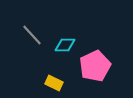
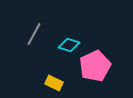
gray line: moved 2 px right, 1 px up; rotated 70 degrees clockwise
cyan diamond: moved 4 px right; rotated 15 degrees clockwise
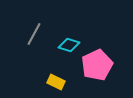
pink pentagon: moved 2 px right, 1 px up
yellow rectangle: moved 2 px right, 1 px up
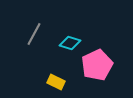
cyan diamond: moved 1 px right, 2 px up
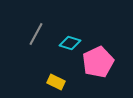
gray line: moved 2 px right
pink pentagon: moved 1 px right, 3 px up
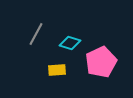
pink pentagon: moved 3 px right
yellow rectangle: moved 1 px right, 12 px up; rotated 30 degrees counterclockwise
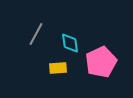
cyan diamond: rotated 65 degrees clockwise
yellow rectangle: moved 1 px right, 2 px up
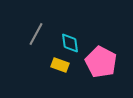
pink pentagon: rotated 20 degrees counterclockwise
yellow rectangle: moved 2 px right, 3 px up; rotated 24 degrees clockwise
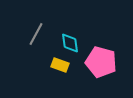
pink pentagon: rotated 12 degrees counterclockwise
